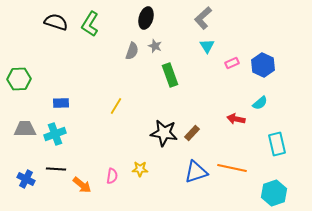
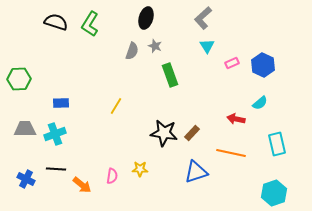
orange line: moved 1 px left, 15 px up
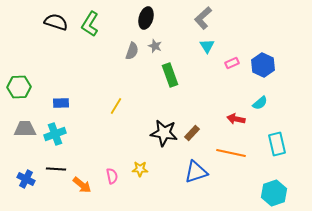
green hexagon: moved 8 px down
pink semicircle: rotated 21 degrees counterclockwise
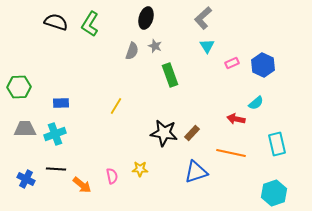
cyan semicircle: moved 4 px left
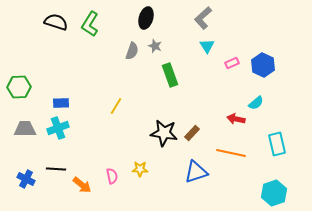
cyan cross: moved 3 px right, 6 px up
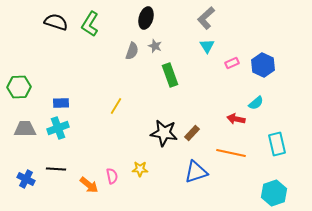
gray L-shape: moved 3 px right
orange arrow: moved 7 px right
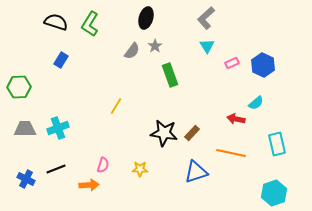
gray star: rotated 16 degrees clockwise
gray semicircle: rotated 18 degrees clockwise
blue rectangle: moved 43 px up; rotated 56 degrees counterclockwise
black line: rotated 24 degrees counterclockwise
pink semicircle: moved 9 px left, 11 px up; rotated 28 degrees clockwise
orange arrow: rotated 42 degrees counterclockwise
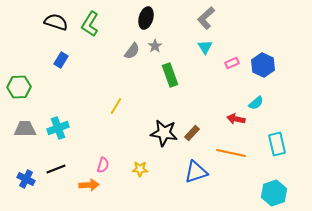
cyan triangle: moved 2 px left, 1 px down
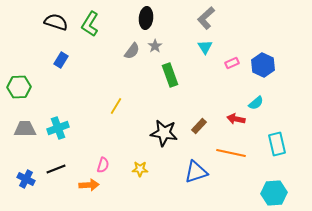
black ellipse: rotated 10 degrees counterclockwise
brown rectangle: moved 7 px right, 7 px up
cyan hexagon: rotated 15 degrees clockwise
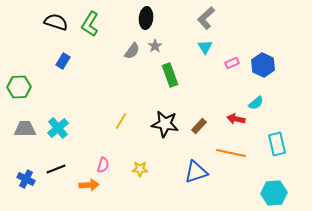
blue rectangle: moved 2 px right, 1 px down
yellow line: moved 5 px right, 15 px down
cyan cross: rotated 20 degrees counterclockwise
black star: moved 1 px right, 9 px up
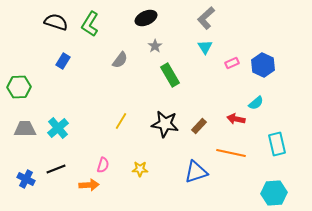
black ellipse: rotated 60 degrees clockwise
gray semicircle: moved 12 px left, 9 px down
green rectangle: rotated 10 degrees counterclockwise
